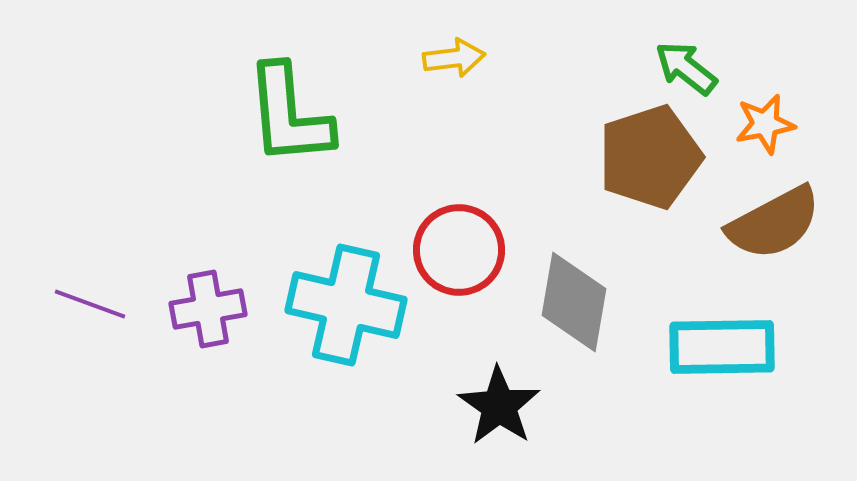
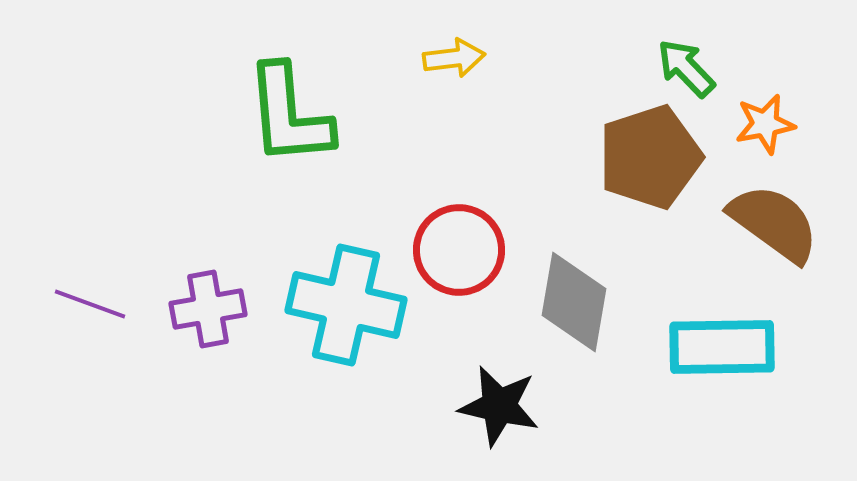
green arrow: rotated 8 degrees clockwise
brown semicircle: rotated 116 degrees counterclockwise
black star: rotated 22 degrees counterclockwise
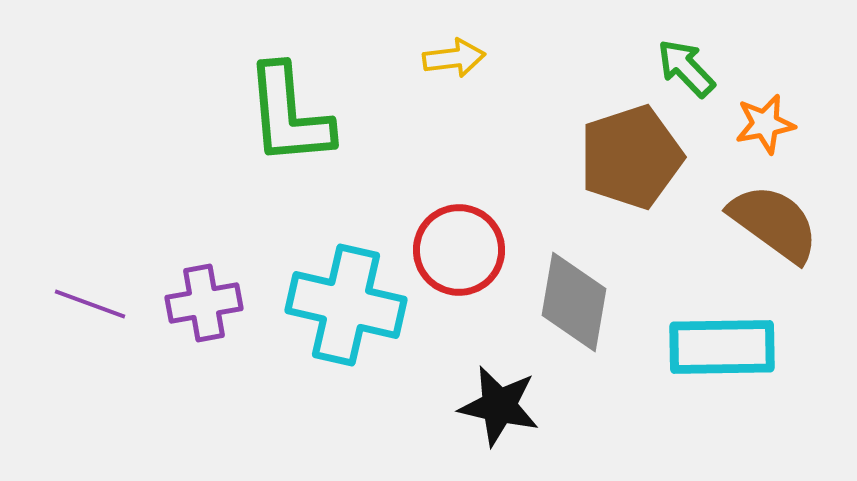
brown pentagon: moved 19 px left
purple cross: moved 4 px left, 6 px up
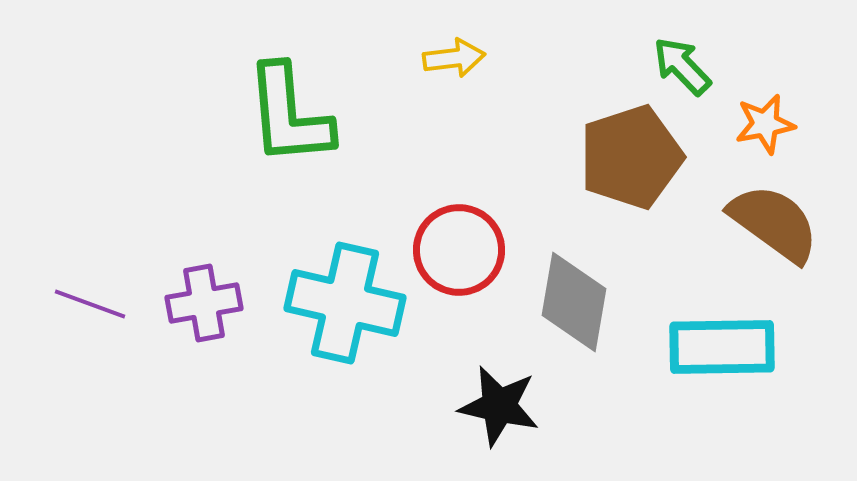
green arrow: moved 4 px left, 2 px up
cyan cross: moved 1 px left, 2 px up
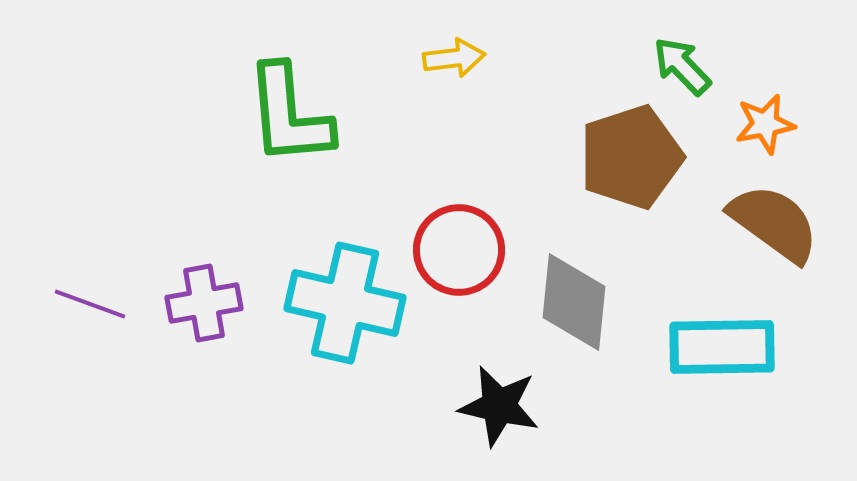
gray diamond: rotated 4 degrees counterclockwise
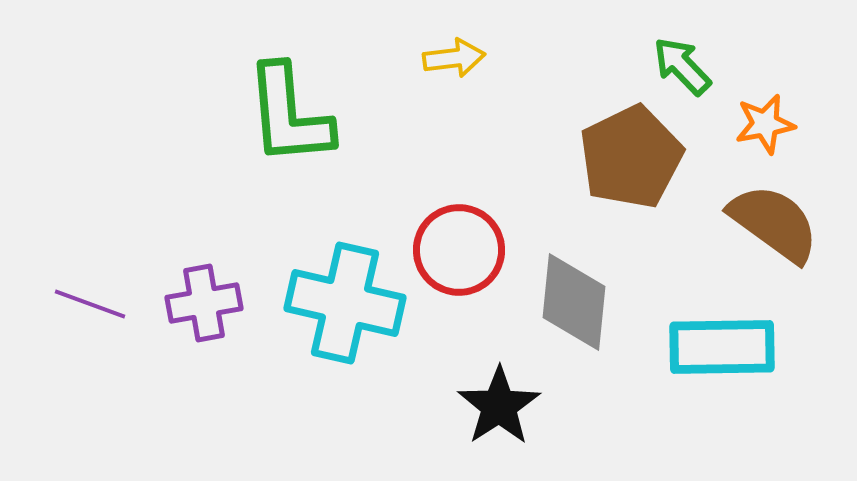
brown pentagon: rotated 8 degrees counterclockwise
black star: rotated 26 degrees clockwise
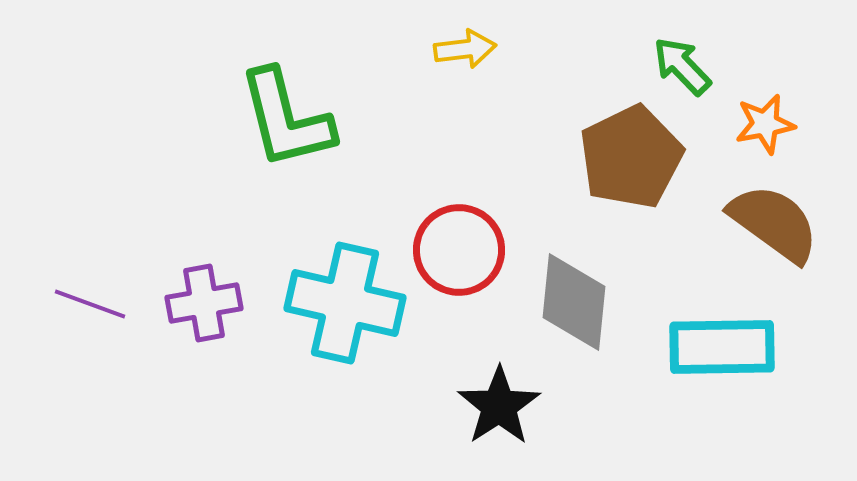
yellow arrow: moved 11 px right, 9 px up
green L-shape: moved 3 px left, 4 px down; rotated 9 degrees counterclockwise
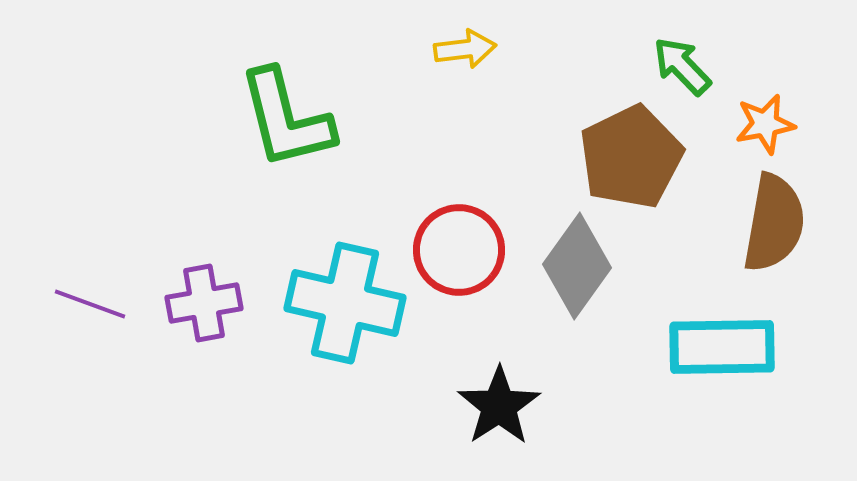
brown semicircle: rotated 64 degrees clockwise
gray diamond: moved 3 px right, 36 px up; rotated 30 degrees clockwise
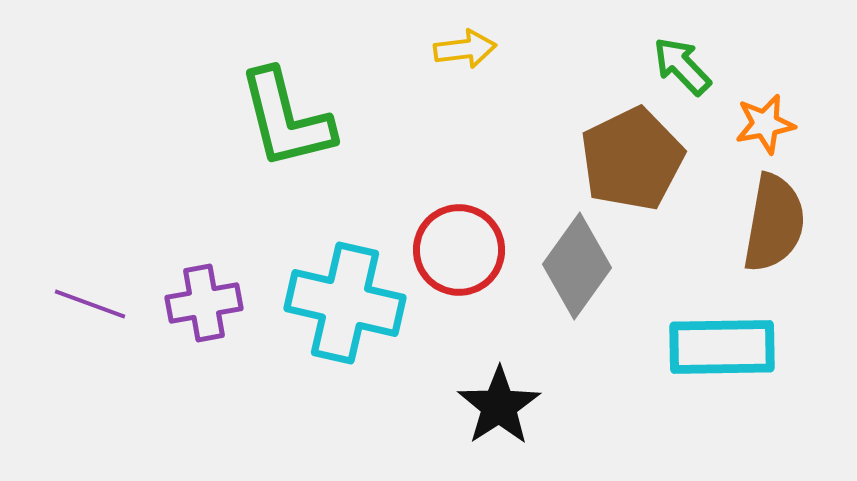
brown pentagon: moved 1 px right, 2 px down
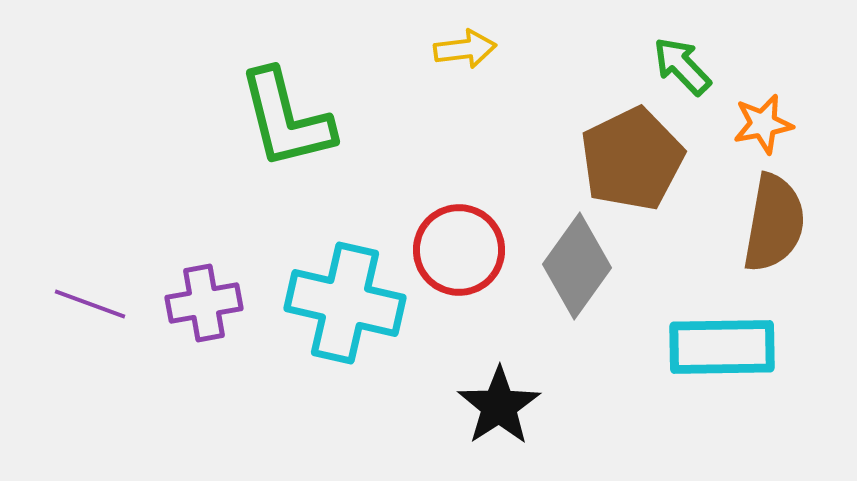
orange star: moved 2 px left
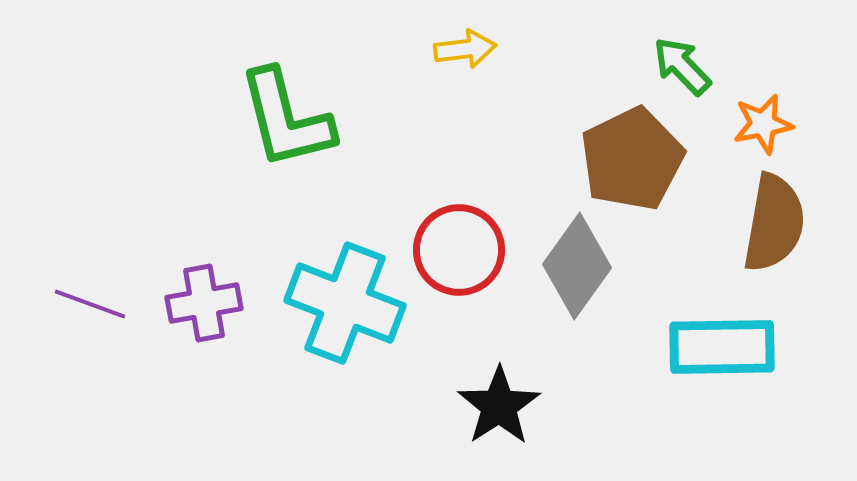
cyan cross: rotated 8 degrees clockwise
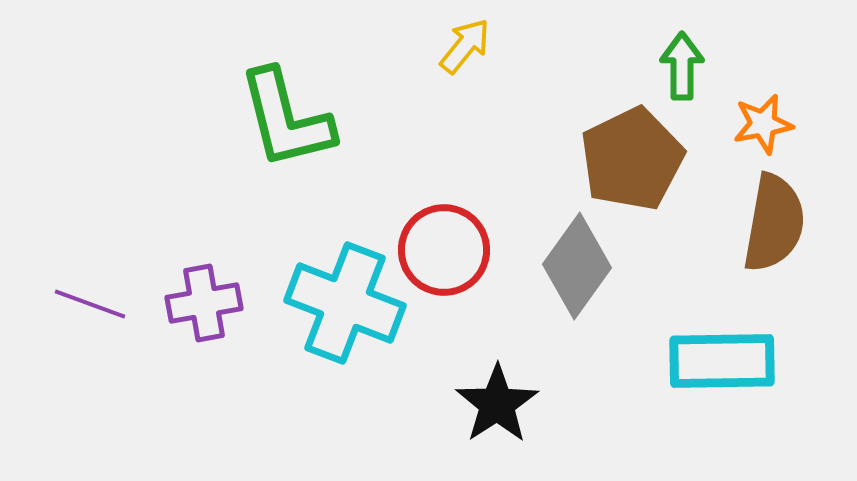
yellow arrow: moved 3 px up; rotated 44 degrees counterclockwise
green arrow: rotated 44 degrees clockwise
red circle: moved 15 px left
cyan rectangle: moved 14 px down
black star: moved 2 px left, 2 px up
